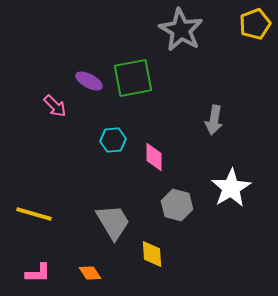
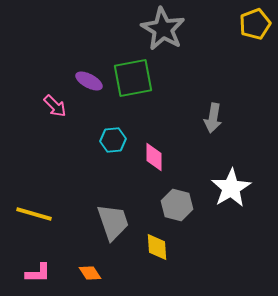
gray star: moved 18 px left, 1 px up
gray arrow: moved 1 px left, 2 px up
gray trapezoid: rotated 12 degrees clockwise
yellow diamond: moved 5 px right, 7 px up
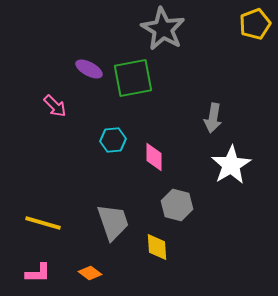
purple ellipse: moved 12 px up
white star: moved 23 px up
yellow line: moved 9 px right, 9 px down
orange diamond: rotated 20 degrees counterclockwise
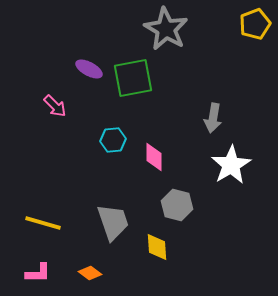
gray star: moved 3 px right
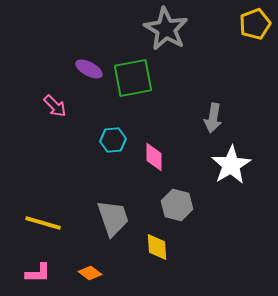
gray trapezoid: moved 4 px up
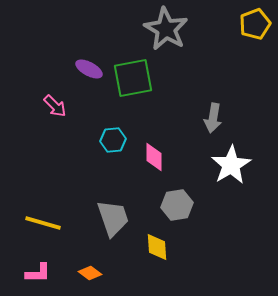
gray hexagon: rotated 24 degrees counterclockwise
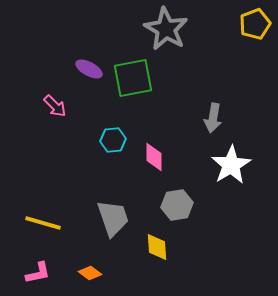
pink L-shape: rotated 12 degrees counterclockwise
